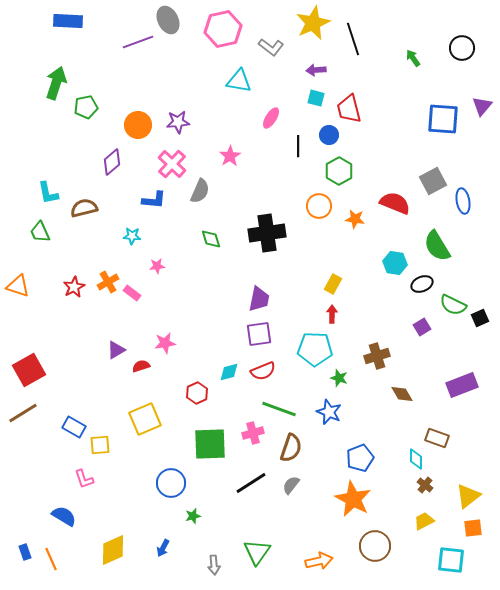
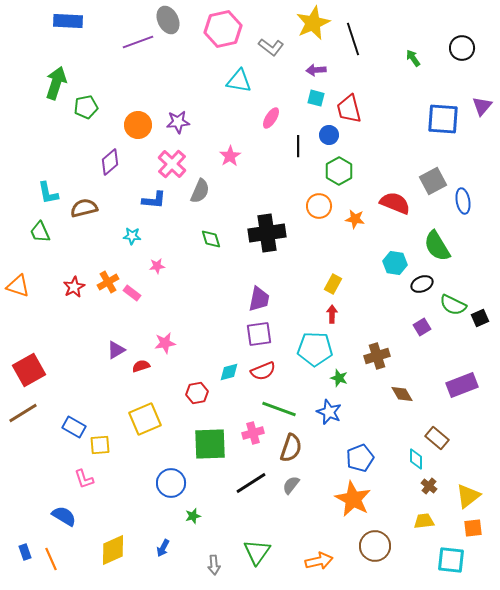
purple diamond at (112, 162): moved 2 px left
red hexagon at (197, 393): rotated 15 degrees clockwise
brown rectangle at (437, 438): rotated 20 degrees clockwise
brown cross at (425, 485): moved 4 px right, 1 px down
yellow trapezoid at (424, 521): rotated 20 degrees clockwise
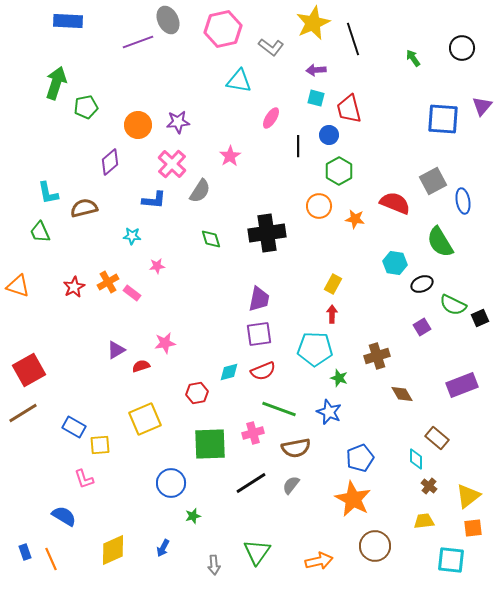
gray semicircle at (200, 191): rotated 10 degrees clockwise
green semicircle at (437, 246): moved 3 px right, 4 px up
brown semicircle at (291, 448): moved 5 px right; rotated 60 degrees clockwise
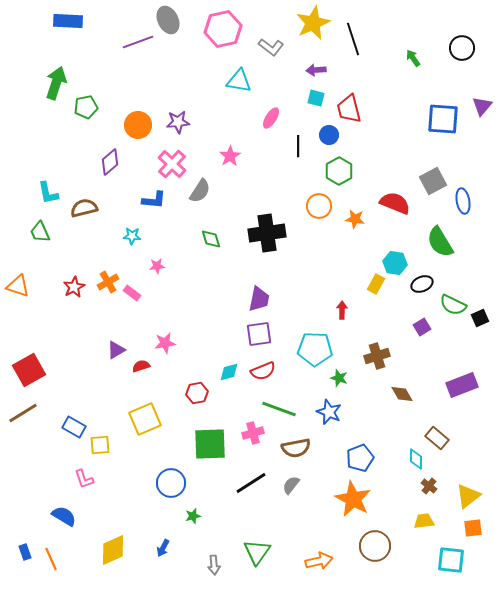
yellow rectangle at (333, 284): moved 43 px right
red arrow at (332, 314): moved 10 px right, 4 px up
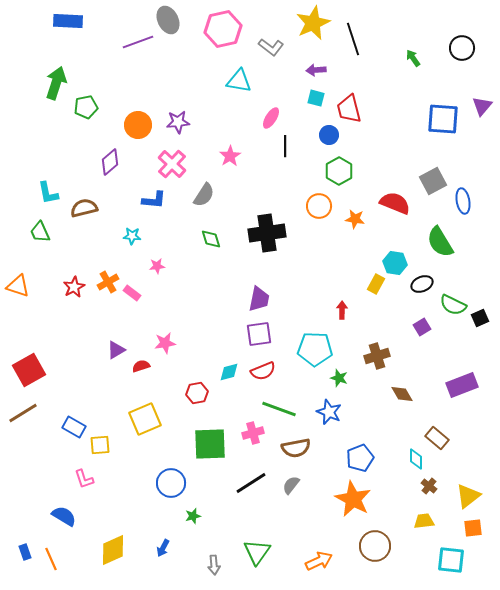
black line at (298, 146): moved 13 px left
gray semicircle at (200, 191): moved 4 px right, 4 px down
orange arrow at (319, 561): rotated 12 degrees counterclockwise
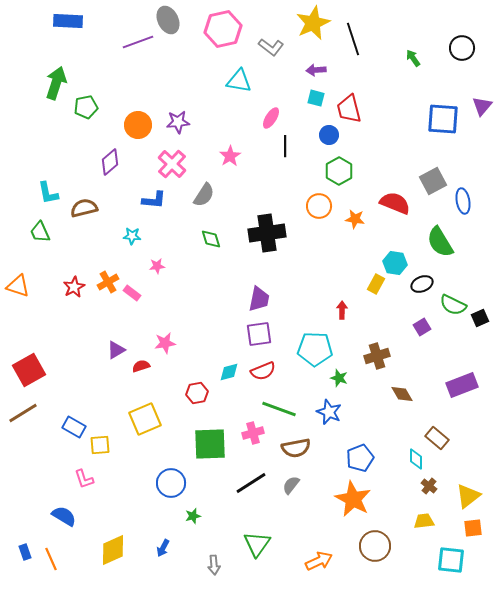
green triangle at (257, 552): moved 8 px up
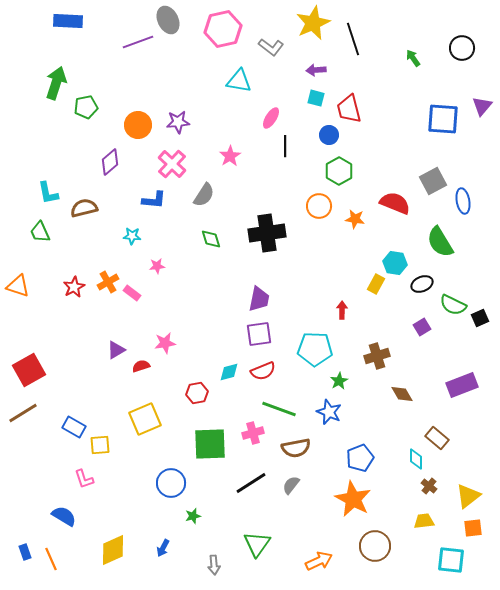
green star at (339, 378): moved 3 px down; rotated 24 degrees clockwise
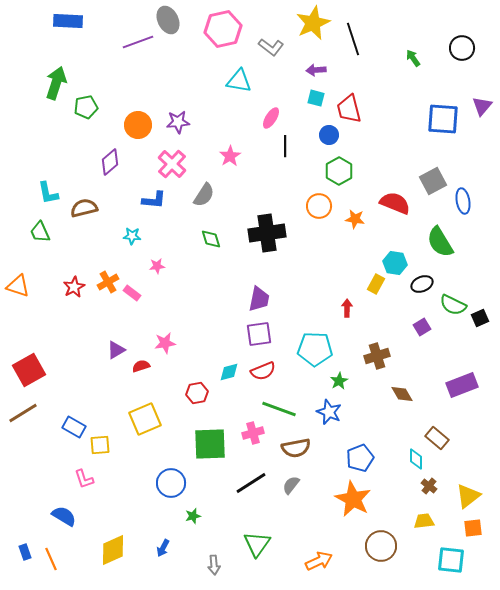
red arrow at (342, 310): moved 5 px right, 2 px up
brown circle at (375, 546): moved 6 px right
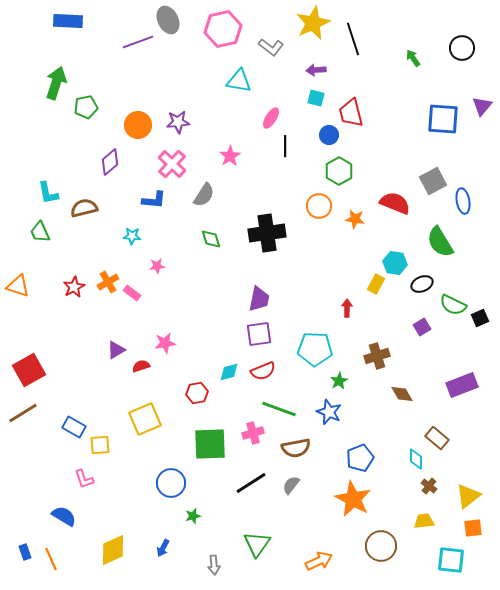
red trapezoid at (349, 109): moved 2 px right, 4 px down
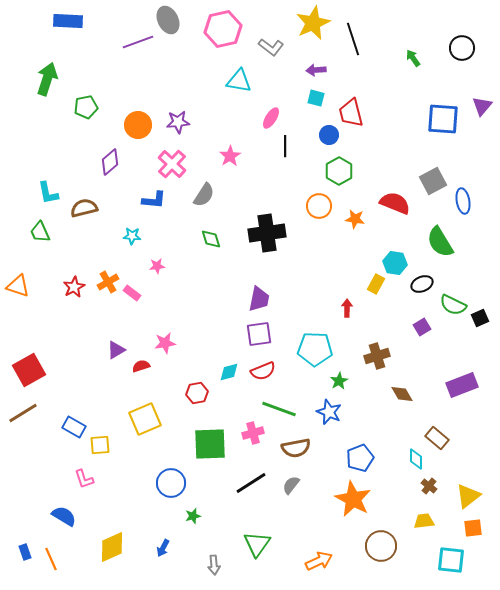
green arrow at (56, 83): moved 9 px left, 4 px up
yellow diamond at (113, 550): moved 1 px left, 3 px up
